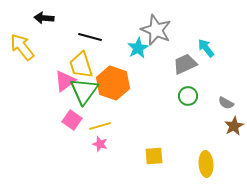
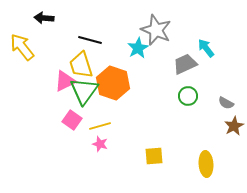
black line: moved 3 px down
pink triangle: rotated 10 degrees clockwise
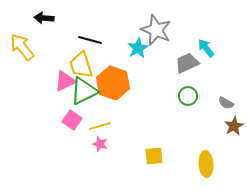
gray trapezoid: moved 2 px right, 1 px up
green triangle: rotated 28 degrees clockwise
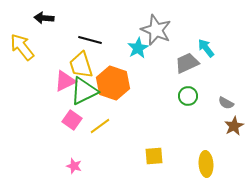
yellow line: rotated 20 degrees counterclockwise
pink star: moved 26 px left, 22 px down
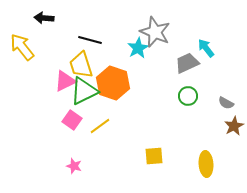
gray star: moved 1 px left, 2 px down
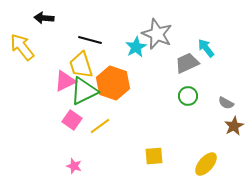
gray star: moved 2 px right, 2 px down
cyan star: moved 2 px left, 1 px up
yellow ellipse: rotated 45 degrees clockwise
